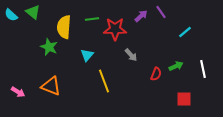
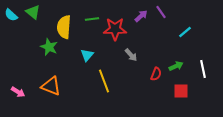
red square: moved 3 px left, 8 px up
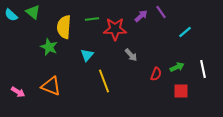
green arrow: moved 1 px right, 1 px down
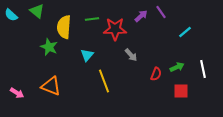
green triangle: moved 4 px right, 1 px up
pink arrow: moved 1 px left, 1 px down
